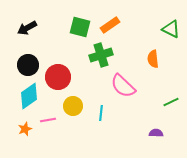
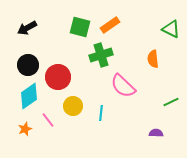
pink line: rotated 63 degrees clockwise
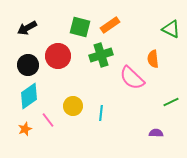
red circle: moved 21 px up
pink semicircle: moved 9 px right, 8 px up
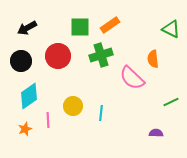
green square: rotated 15 degrees counterclockwise
black circle: moved 7 px left, 4 px up
pink line: rotated 35 degrees clockwise
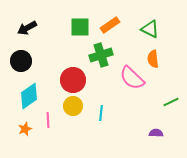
green triangle: moved 21 px left
red circle: moved 15 px right, 24 px down
